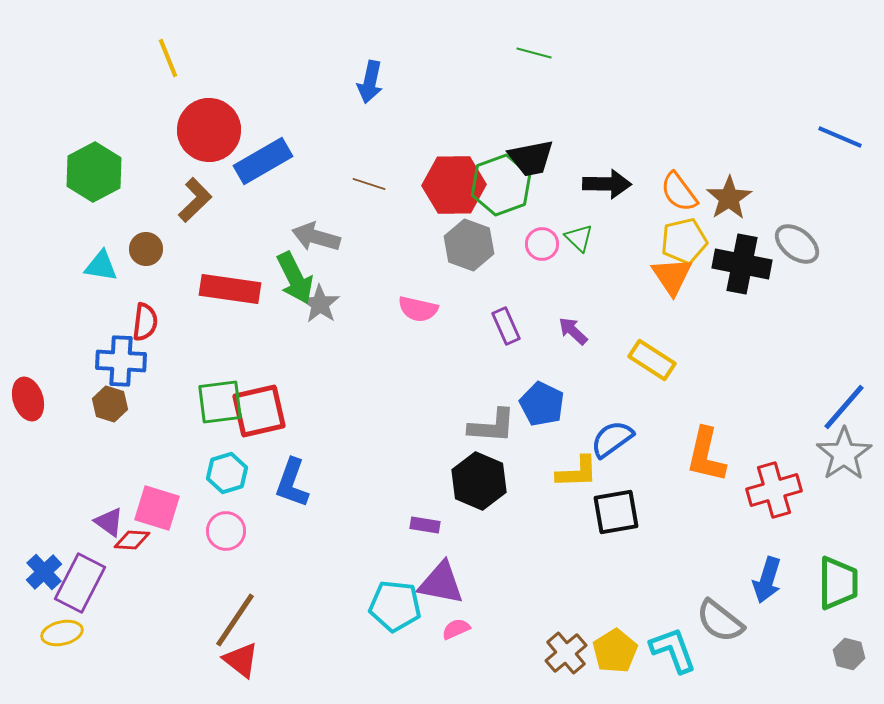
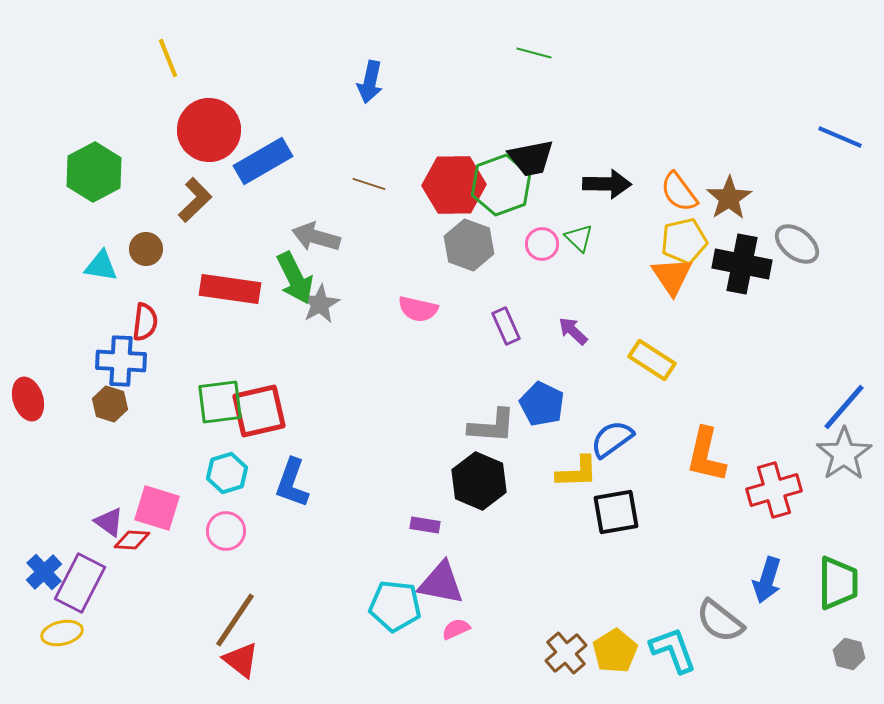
gray star at (320, 304): rotated 9 degrees clockwise
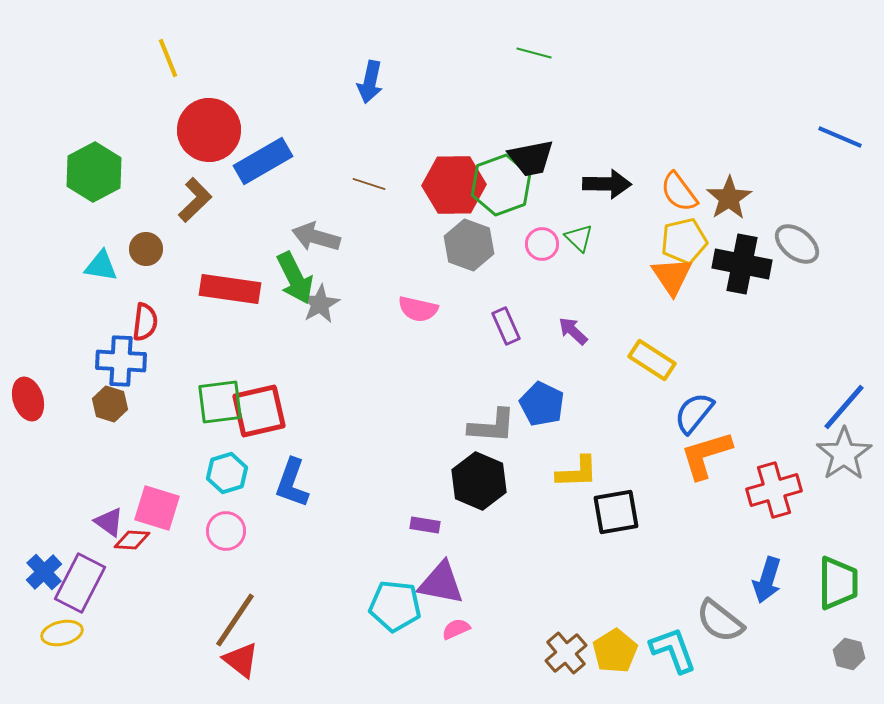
blue semicircle at (612, 439): moved 82 px right, 26 px up; rotated 15 degrees counterclockwise
orange L-shape at (706, 455): rotated 60 degrees clockwise
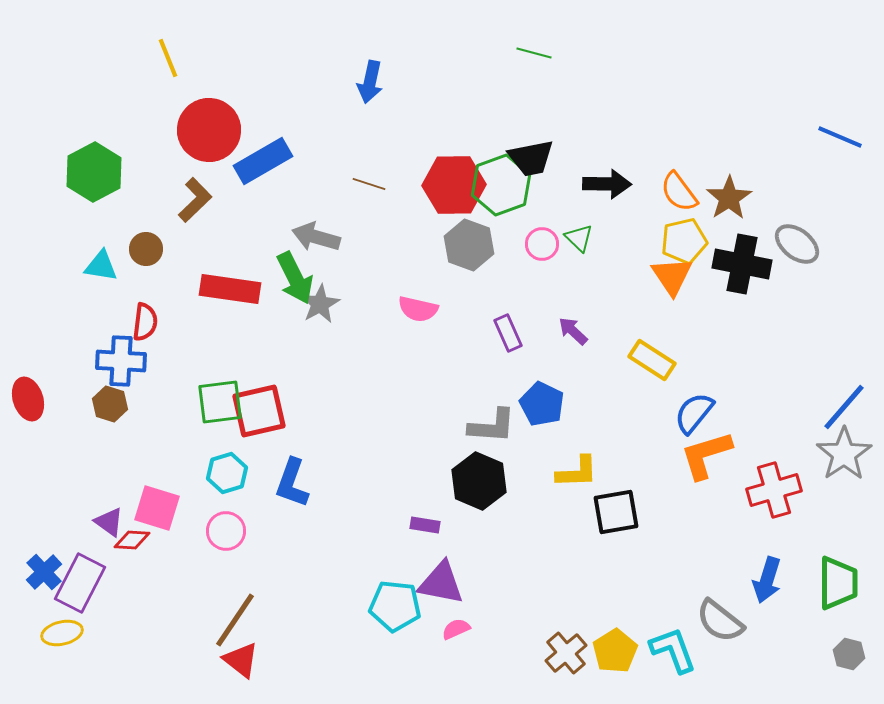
purple rectangle at (506, 326): moved 2 px right, 7 px down
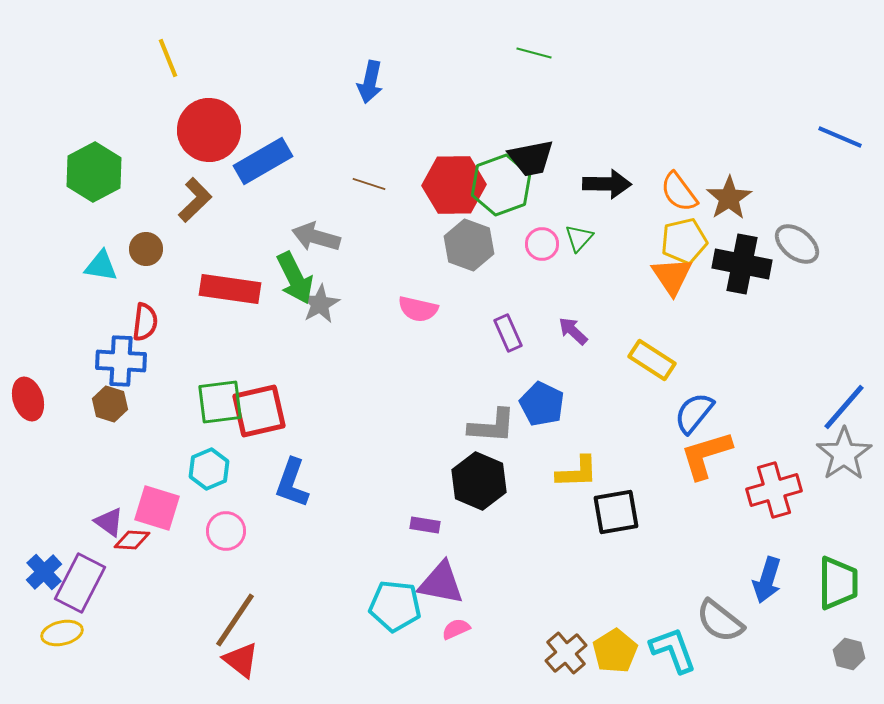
green triangle at (579, 238): rotated 28 degrees clockwise
cyan hexagon at (227, 473): moved 18 px left, 4 px up; rotated 6 degrees counterclockwise
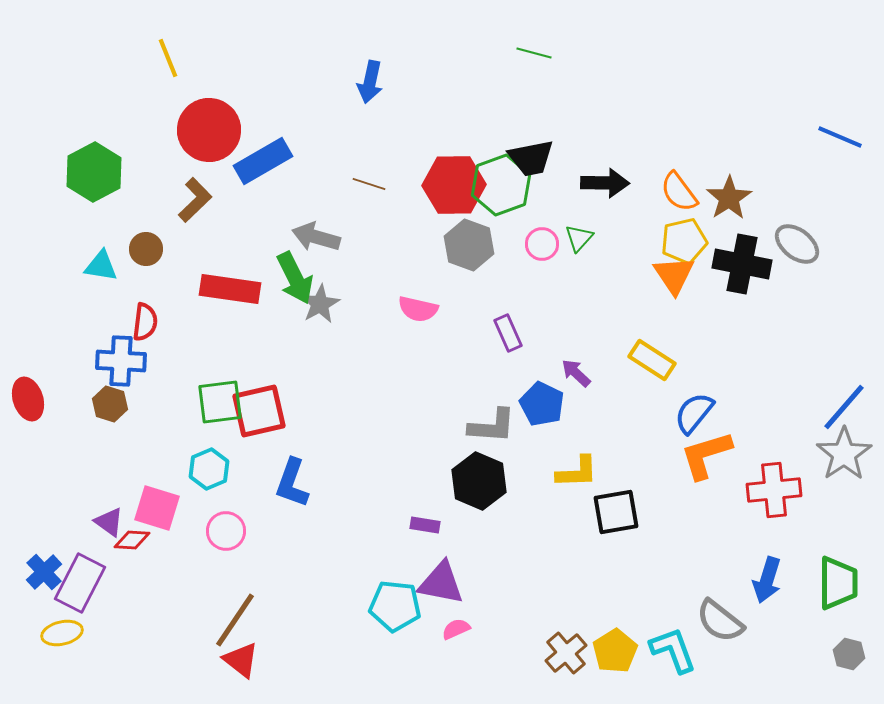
black arrow at (607, 184): moved 2 px left, 1 px up
orange triangle at (672, 276): moved 2 px right, 1 px up
purple arrow at (573, 331): moved 3 px right, 42 px down
red cross at (774, 490): rotated 10 degrees clockwise
